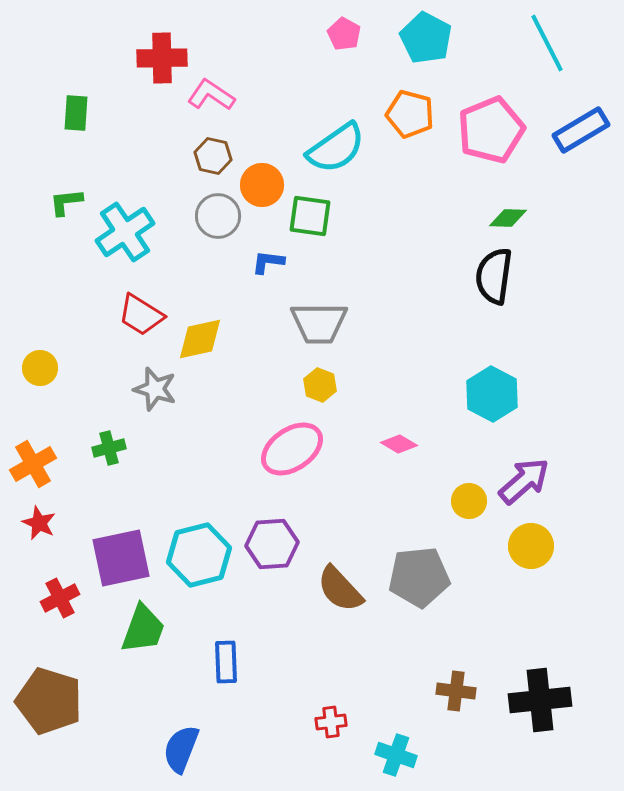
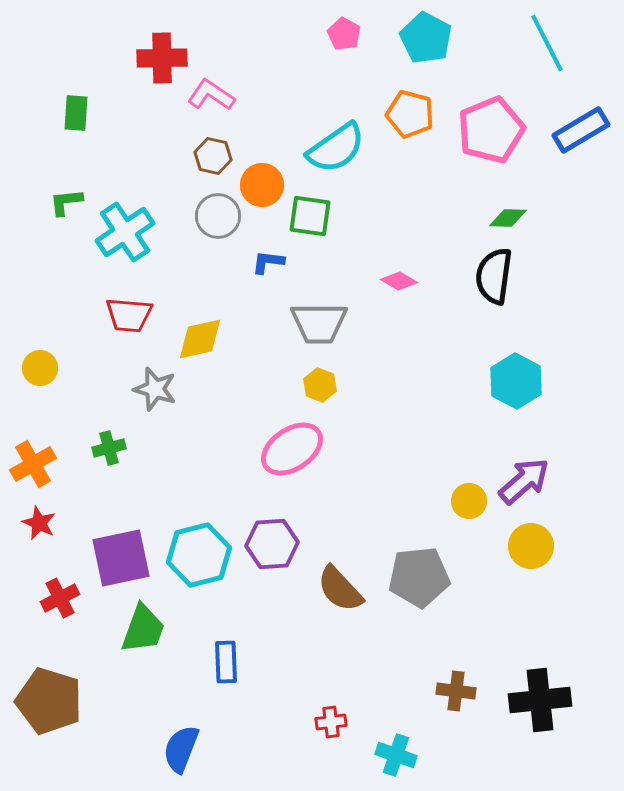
red trapezoid at (141, 315): moved 12 px left; rotated 27 degrees counterclockwise
cyan hexagon at (492, 394): moved 24 px right, 13 px up
pink diamond at (399, 444): moved 163 px up
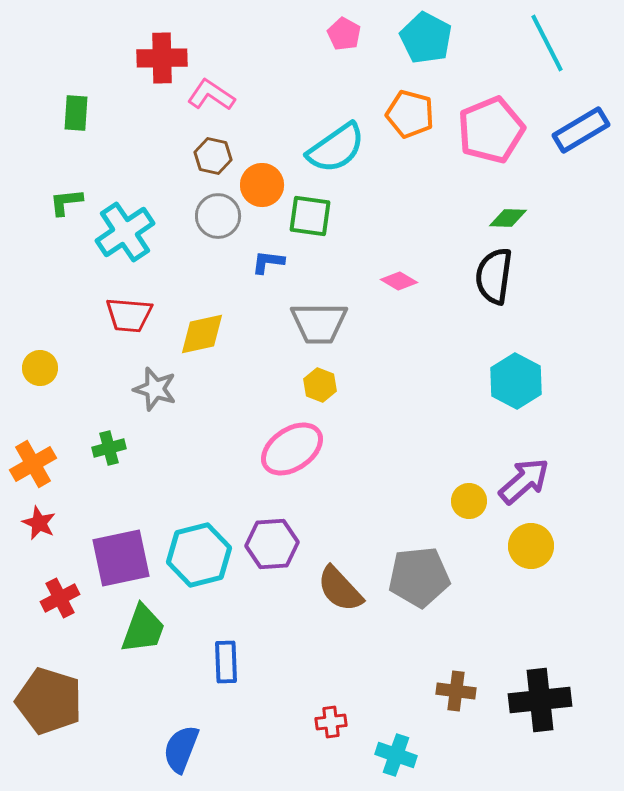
yellow diamond at (200, 339): moved 2 px right, 5 px up
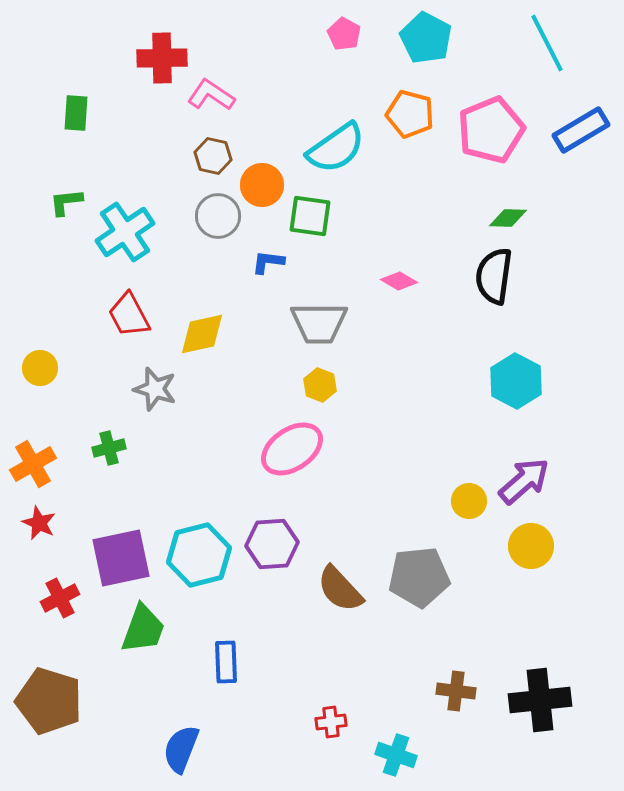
red trapezoid at (129, 315): rotated 57 degrees clockwise
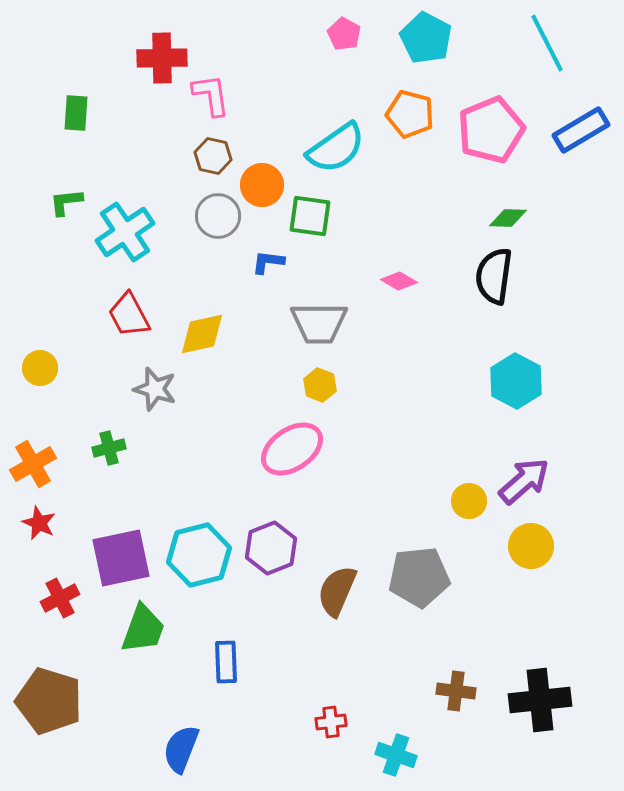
pink L-shape at (211, 95): rotated 48 degrees clockwise
purple hexagon at (272, 544): moved 1 px left, 4 px down; rotated 18 degrees counterclockwise
brown semicircle at (340, 589): moved 3 px left, 2 px down; rotated 66 degrees clockwise
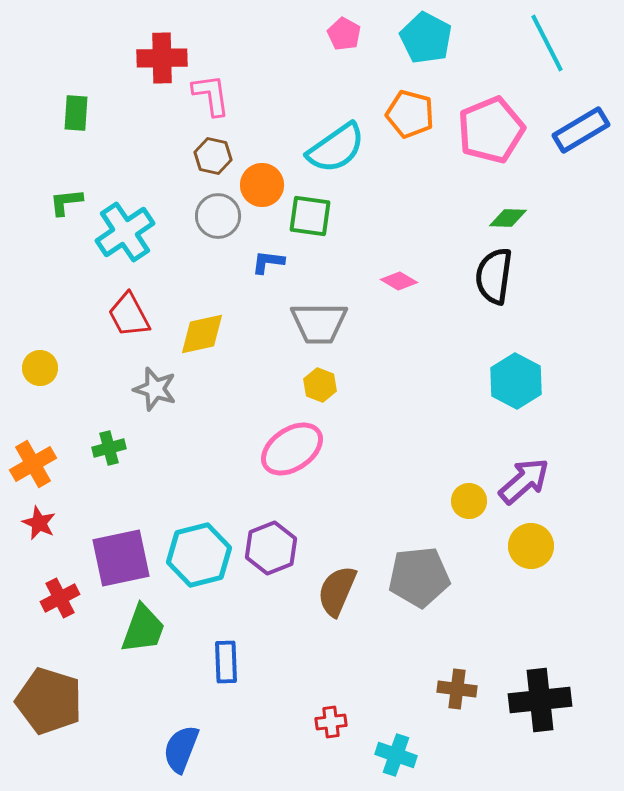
brown cross at (456, 691): moved 1 px right, 2 px up
